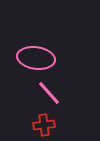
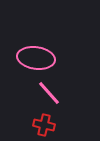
red cross: rotated 20 degrees clockwise
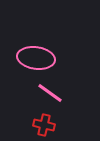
pink line: moved 1 px right; rotated 12 degrees counterclockwise
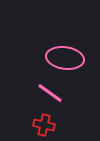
pink ellipse: moved 29 px right
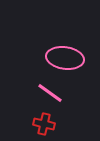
red cross: moved 1 px up
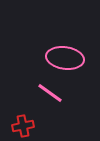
red cross: moved 21 px left, 2 px down; rotated 25 degrees counterclockwise
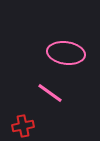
pink ellipse: moved 1 px right, 5 px up
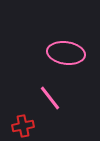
pink line: moved 5 px down; rotated 16 degrees clockwise
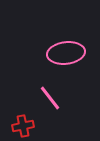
pink ellipse: rotated 15 degrees counterclockwise
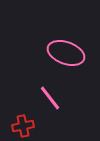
pink ellipse: rotated 27 degrees clockwise
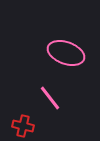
red cross: rotated 25 degrees clockwise
